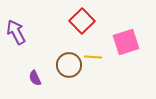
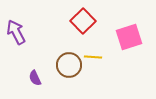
red square: moved 1 px right
pink square: moved 3 px right, 5 px up
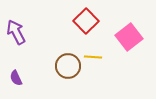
red square: moved 3 px right
pink square: rotated 20 degrees counterclockwise
brown circle: moved 1 px left, 1 px down
purple semicircle: moved 19 px left
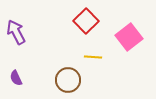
brown circle: moved 14 px down
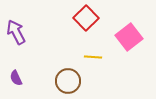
red square: moved 3 px up
brown circle: moved 1 px down
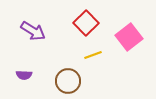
red square: moved 5 px down
purple arrow: moved 17 px right, 1 px up; rotated 150 degrees clockwise
yellow line: moved 2 px up; rotated 24 degrees counterclockwise
purple semicircle: moved 8 px right, 3 px up; rotated 63 degrees counterclockwise
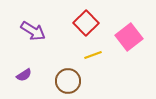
purple semicircle: rotated 35 degrees counterclockwise
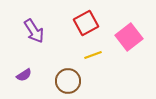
red square: rotated 15 degrees clockwise
purple arrow: moved 1 px right; rotated 25 degrees clockwise
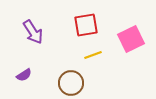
red square: moved 2 px down; rotated 20 degrees clockwise
purple arrow: moved 1 px left, 1 px down
pink square: moved 2 px right, 2 px down; rotated 12 degrees clockwise
brown circle: moved 3 px right, 2 px down
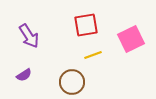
purple arrow: moved 4 px left, 4 px down
brown circle: moved 1 px right, 1 px up
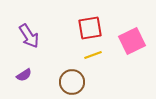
red square: moved 4 px right, 3 px down
pink square: moved 1 px right, 2 px down
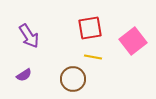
pink square: moved 1 px right; rotated 12 degrees counterclockwise
yellow line: moved 2 px down; rotated 30 degrees clockwise
brown circle: moved 1 px right, 3 px up
